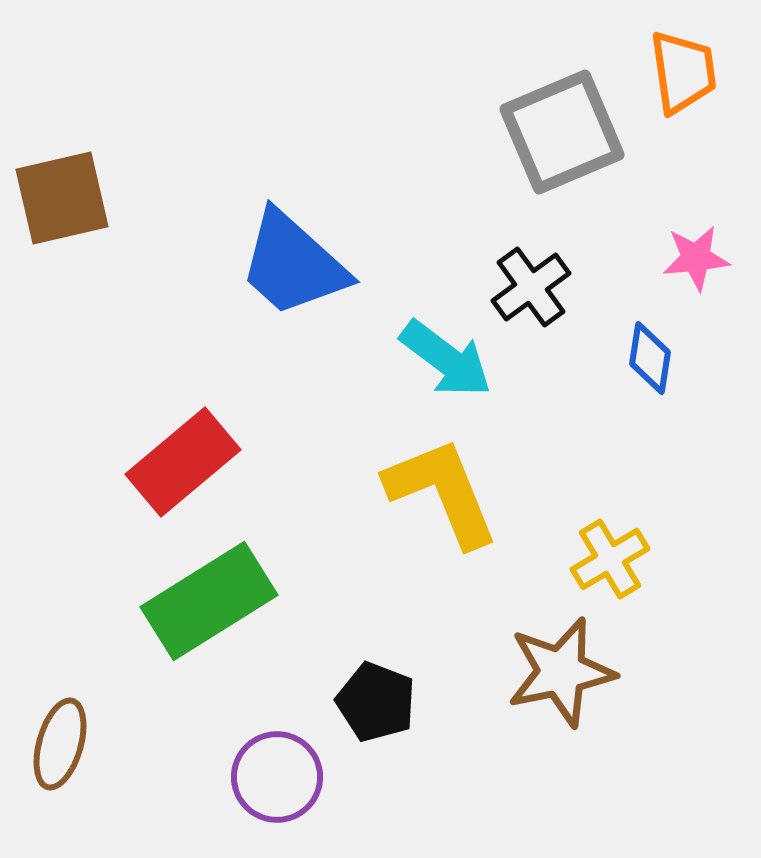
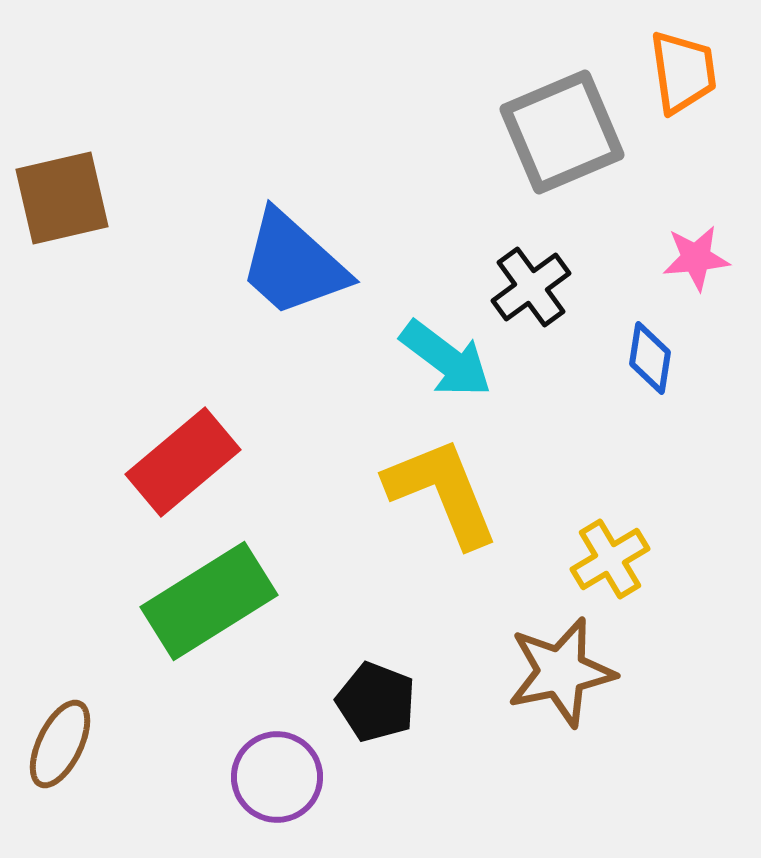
brown ellipse: rotated 10 degrees clockwise
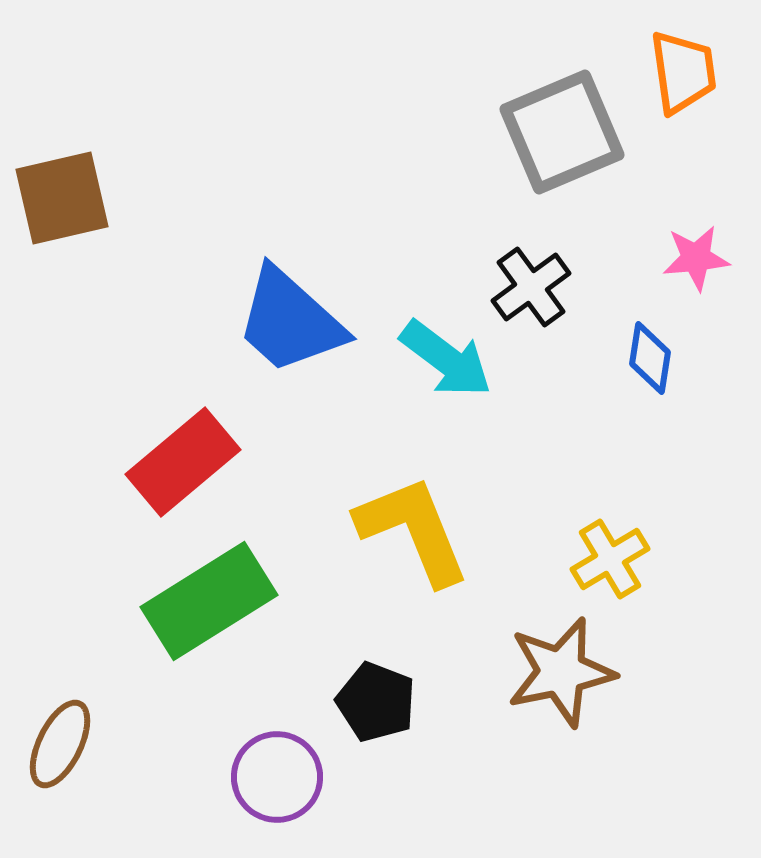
blue trapezoid: moved 3 px left, 57 px down
yellow L-shape: moved 29 px left, 38 px down
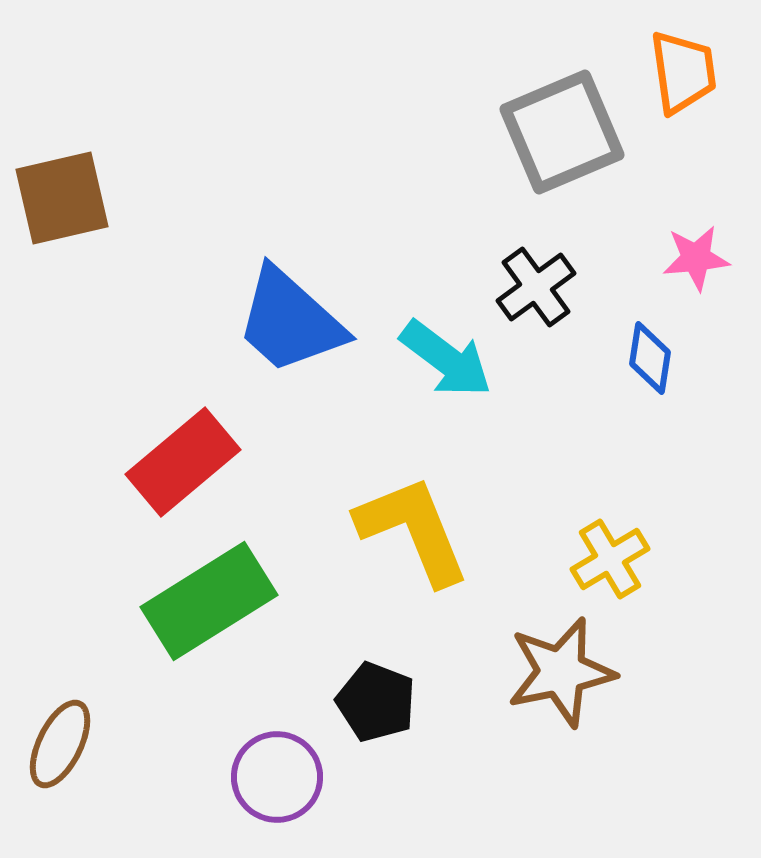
black cross: moved 5 px right
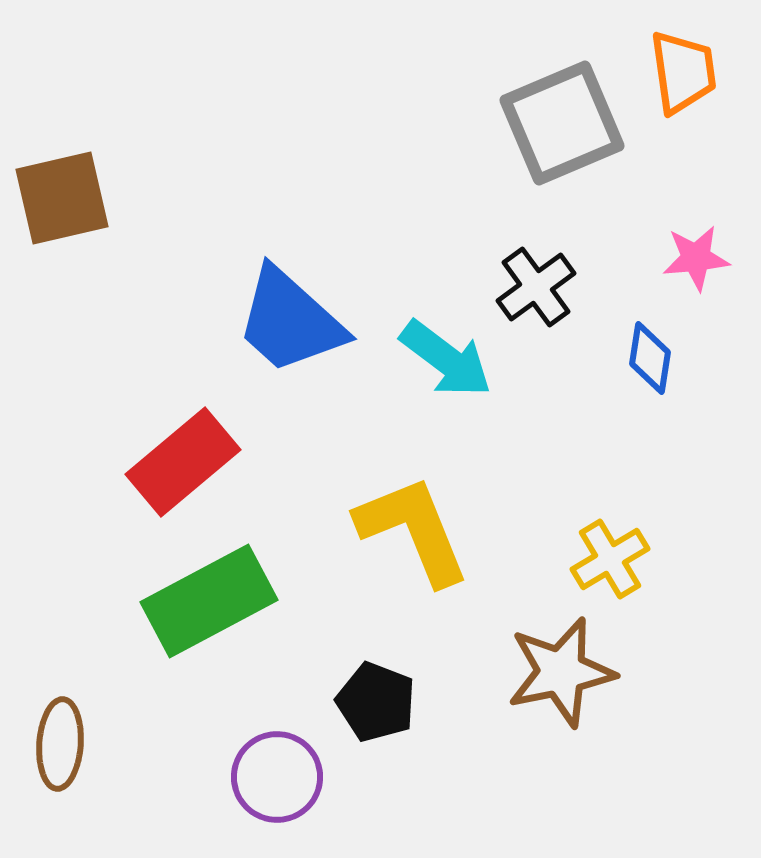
gray square: moved 9 px up
green rectangle: rotated 4 degrees clockwise
brown ellipse: rotated 22 degrees counterclockwise
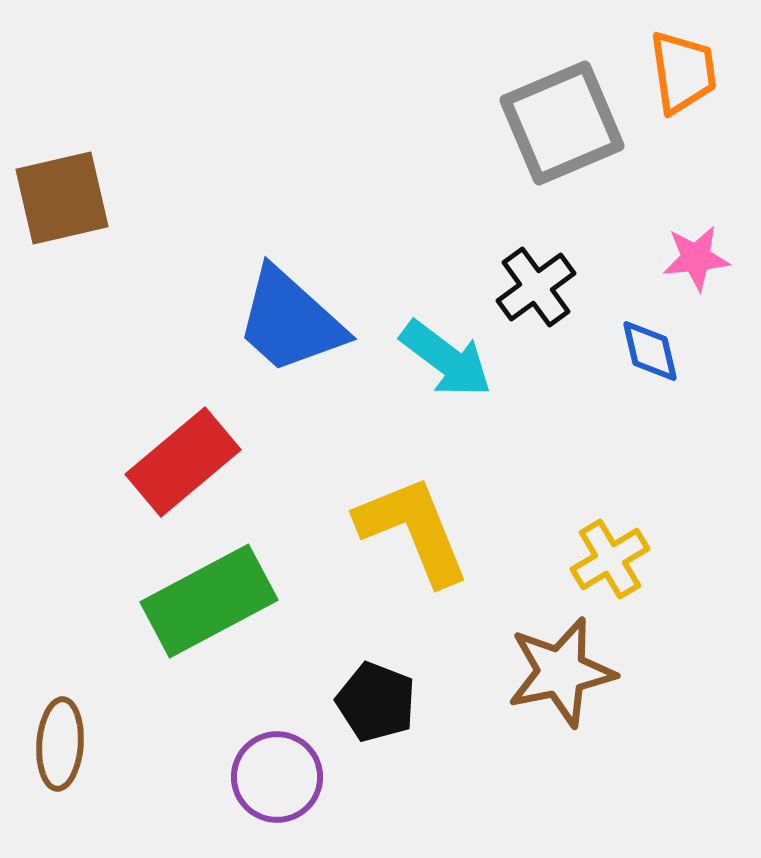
blue diamond: moved 7 px up; rotated 22 degrees counterclockwise
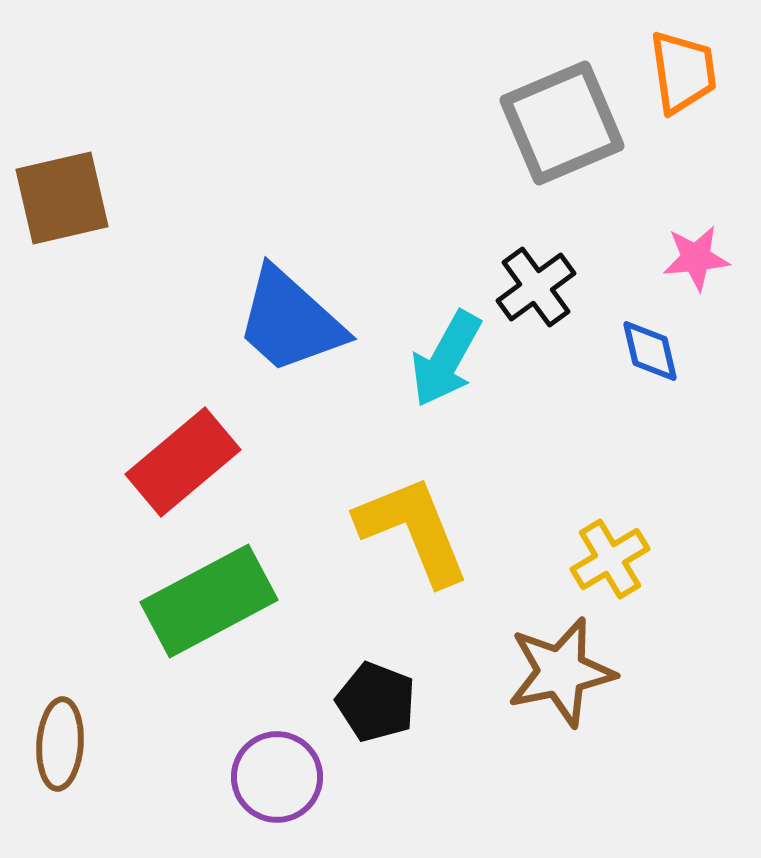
cyan arrow: rotated 82 degrees clockwise
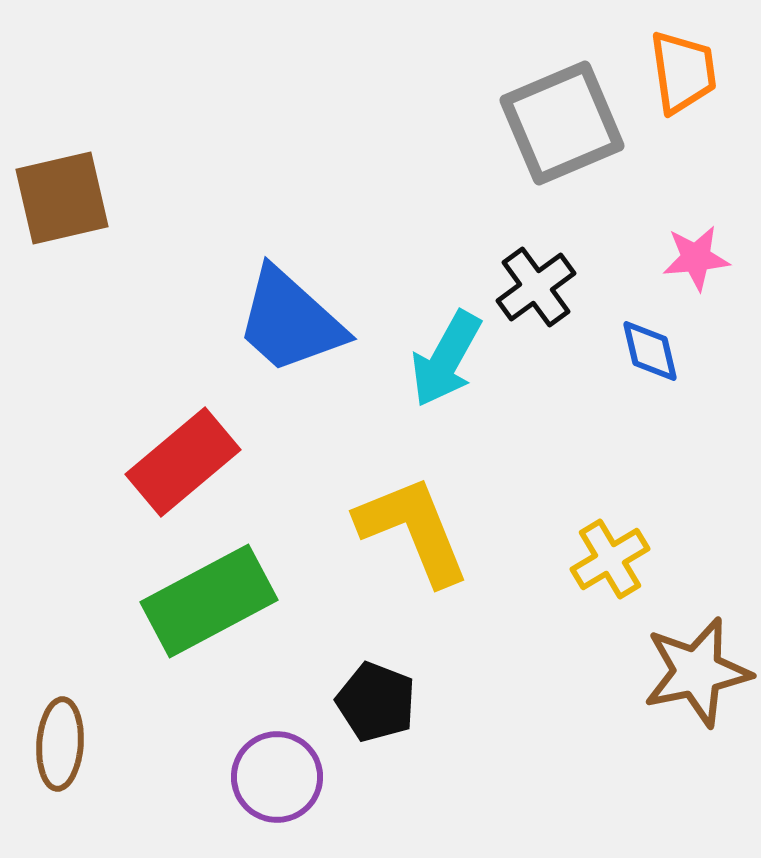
brown star: moved 136 px right
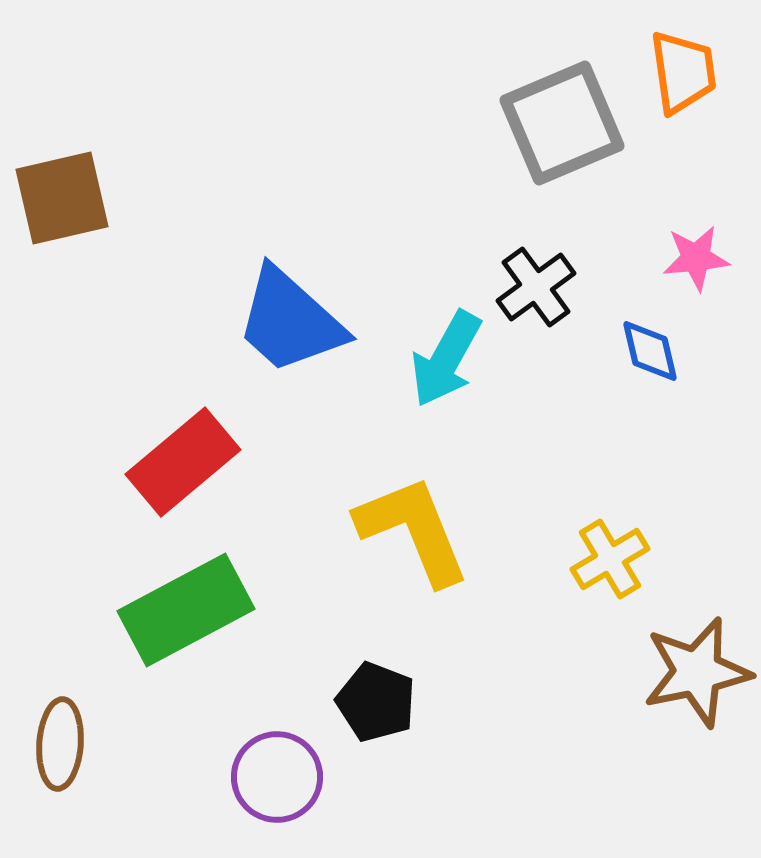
green rectangle: moved 23 px left, 9 px down
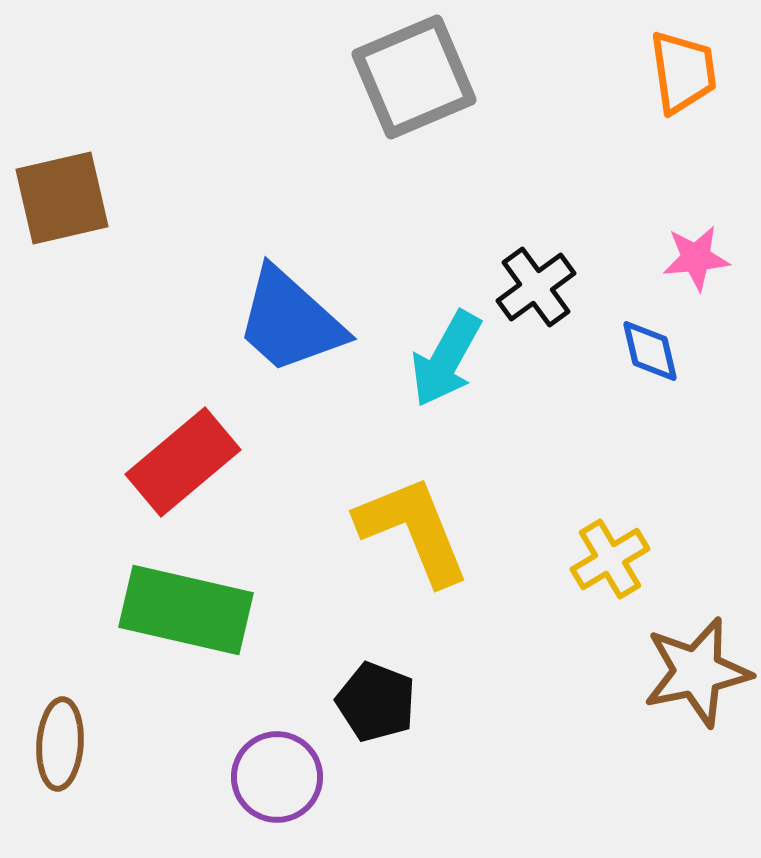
gray square: moved 148 px left, 46 px up
green rectangle: rotated 41 degrees clockwise
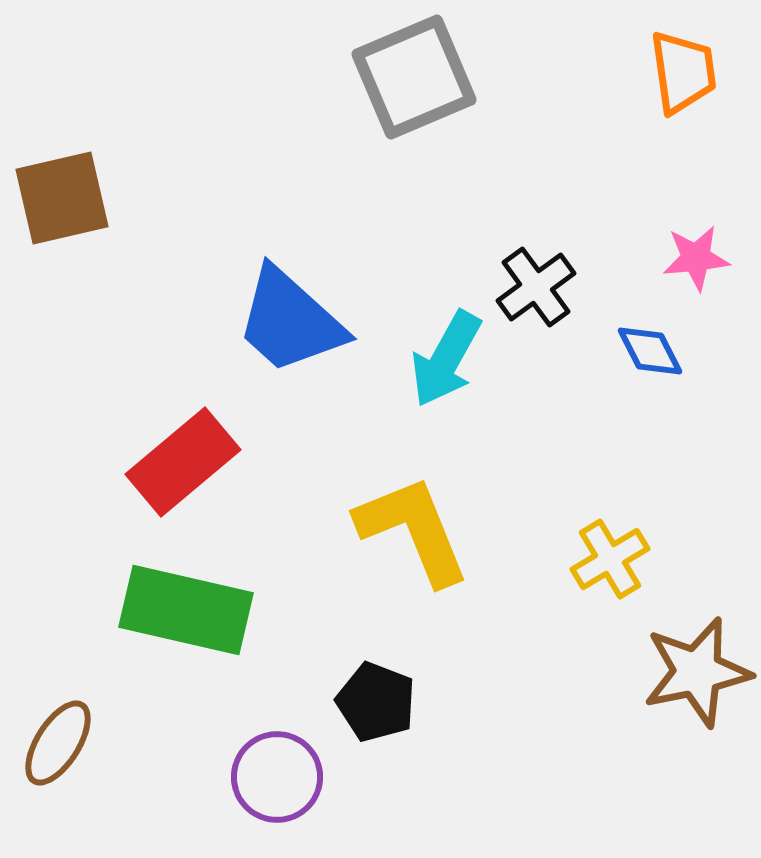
blue diamond: rotated 14 degrees counterclockwise
brown ellipse: moved 2 px left, 1 px up; rotated 28 degrees clockwise
